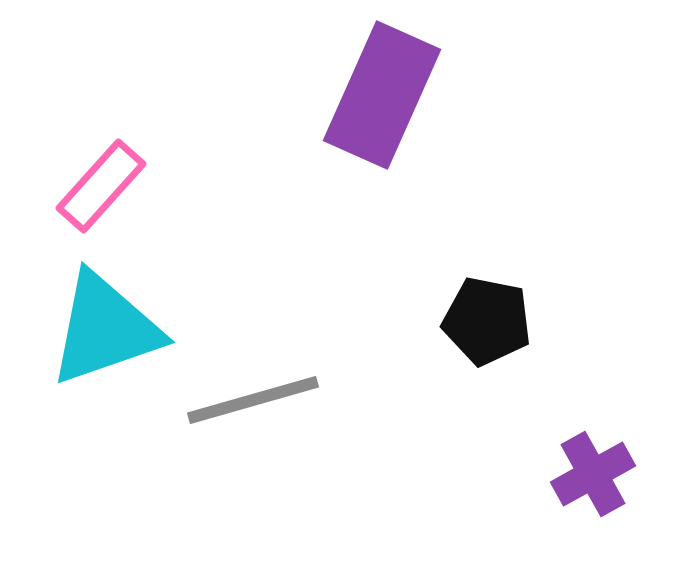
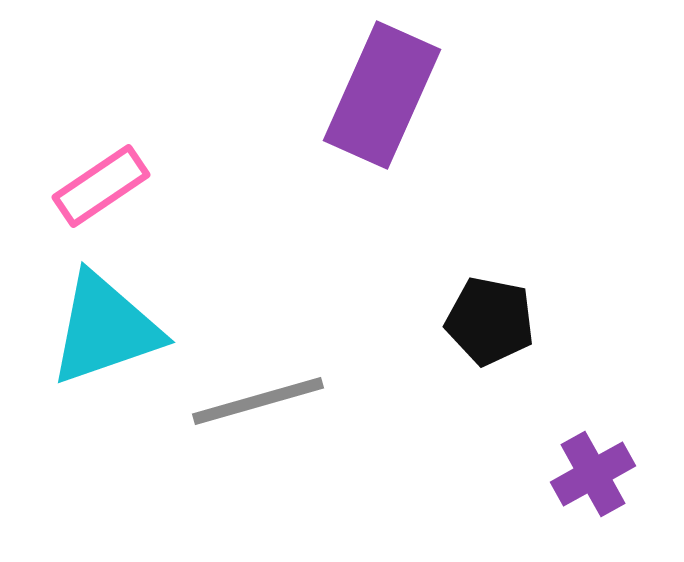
pink rectangle: rotated 14 degrees clockwise
black pentagon: moved 3 px right
gray line: moved 5 px right, 1 px down
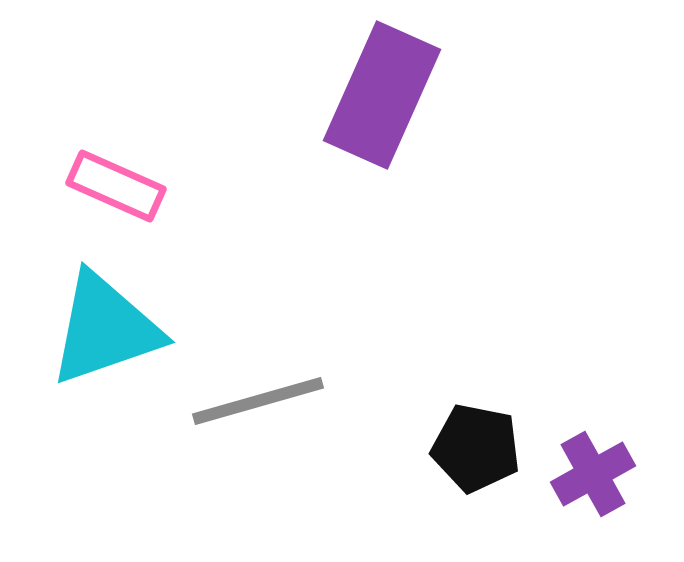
pink rectangle: moved 15 px right; rotated 58 degrees clockwise
black pentagon: moved 14 px left, 127 px down
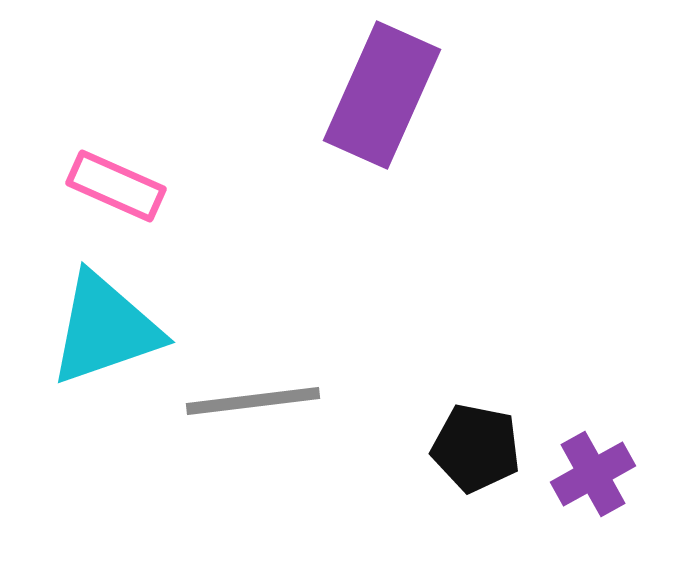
gray line: moved 5 px left; rotated 9 degrees clockwise
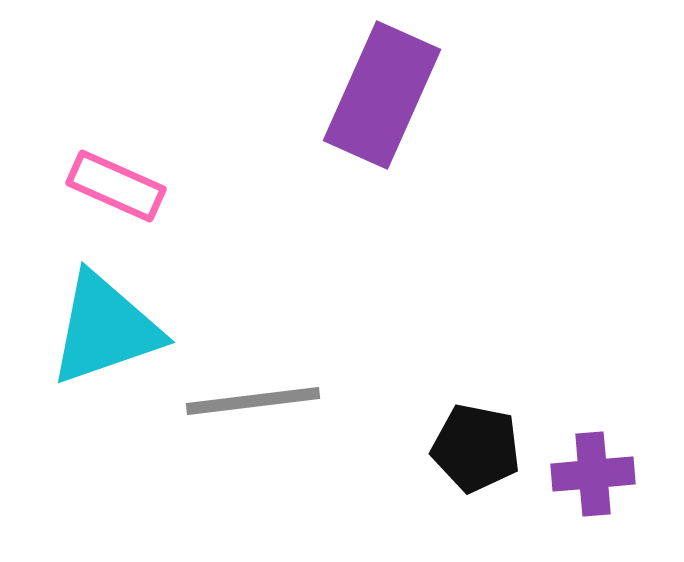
purple cross: rotated 24 degrees clockwise
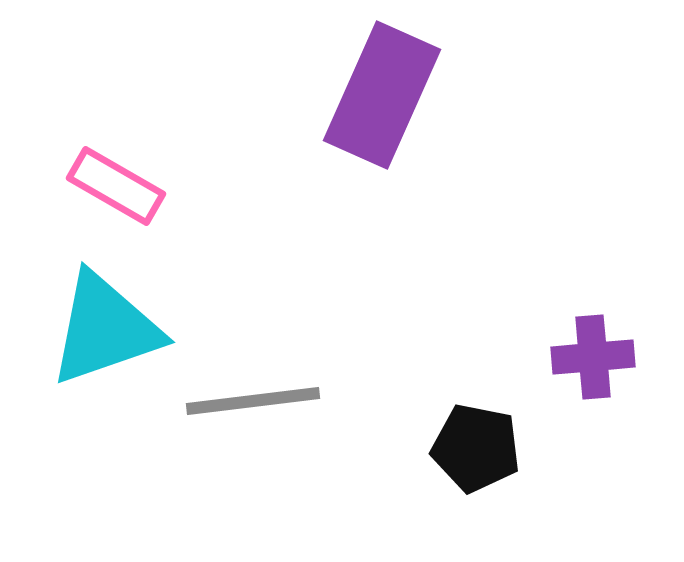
pink rectangle: rotated 6 degrees clockwise
purple cross: moved 117 px up
